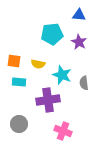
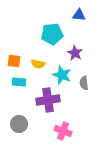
purple star: moved 4 px left, 11 px down
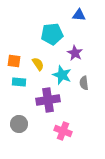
yellow semicircle: rotated 136 degrees counterclockwise
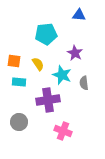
cyan pentagon: moved 6 px left
gray circle: moved 2 px up
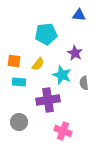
yellow semicircle: rotated 72 degrees clockwise
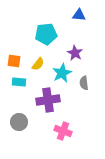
cyan star: moved 2 px up; rotated 24 degrees clockwise
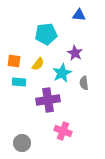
gray circle: moved 3 px right, 21 px down
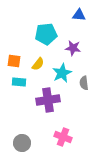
purple star: moved 2 px left, 5 px up; rotated 21 degrees counterclockwise
pink cross: moved 6 px down
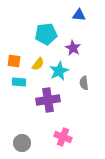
purple star: rotated 21 degrees clockwise
cyan star: moved 3 px left, 2 px up
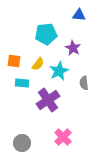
cyan rectangle: moved 3 px right, 1 px down
purple cross: rotated 25 degrees counterclockwise
pink cross: rotated 24 degrees clockwise
